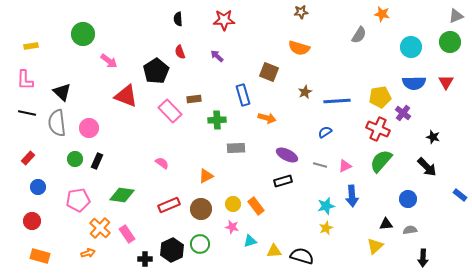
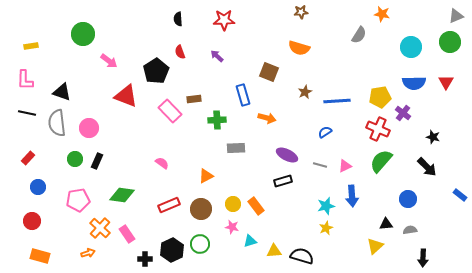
black triangle at (62, 92): rotated 24 degrees counterclockwise
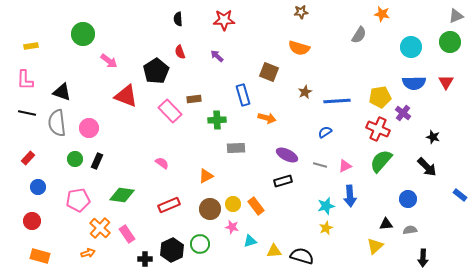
blue arrow at (352, 196): moved 2 px left
brown circle at (201, 209): moved 9 px right
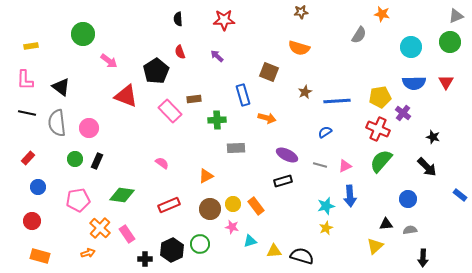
black triangle at (62, 92): moved 1 px left, 5 px up; rotated 18 degrees clockwise
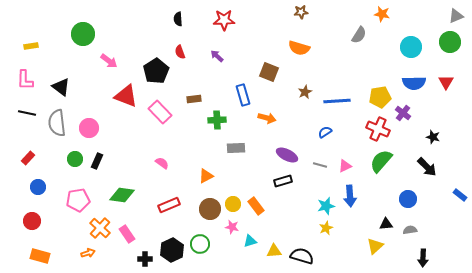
pink rectangle at (170, 111): moved 10 px left, 1 px down
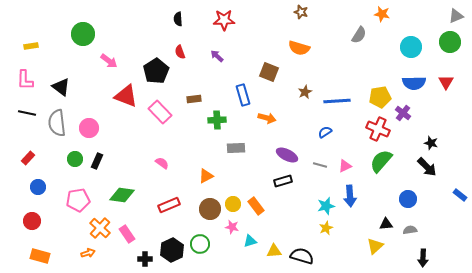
brown star at (301, 12): rotated 24 degrees clockwise
black star at (433, 137): moved 2 px left, 6 px down
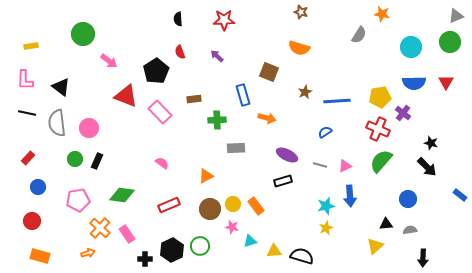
green circle at (200, 244): moved 2 px down
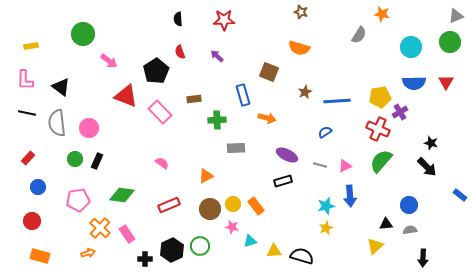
purple cross at (403, 113): moved 3 px left, 1 px up; rotated 21 degrees clockwise
blue circle at (408, 199): moved 1 px right, 6 px down
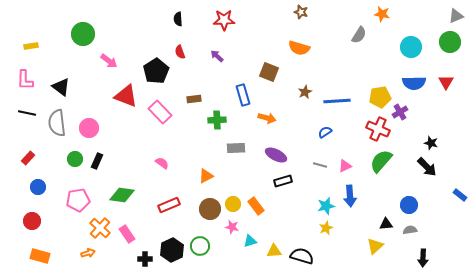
purple ellipse at (287, 155): moved 11 px left
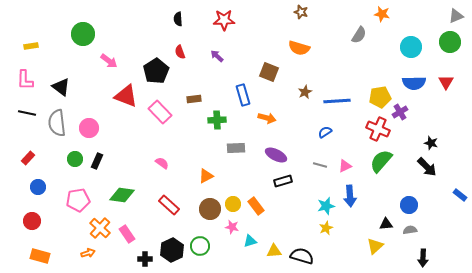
red rectangle at (169, 205): rotated 65 degrees clockwise
